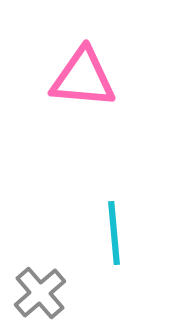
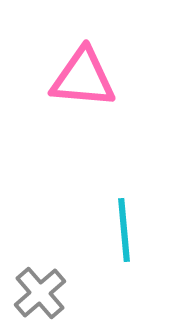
cyan line: moved 10 px right, 3 px up
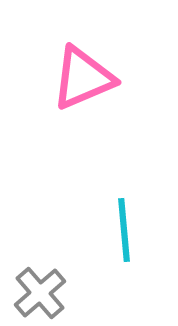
pink triangle: rotated 28 degrees counterclockwise
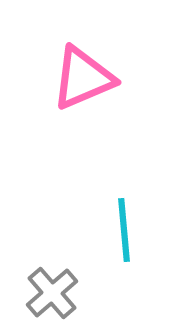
gray cross: moved 12 px right
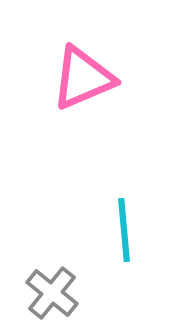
gray cross: rotated 10 degrees counterclockwise
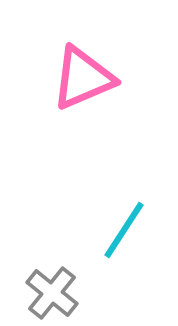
cyan line: rotated 38 degrees clockwise
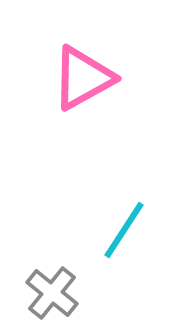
pink triangle: rotated 6 degrees counterclockwise
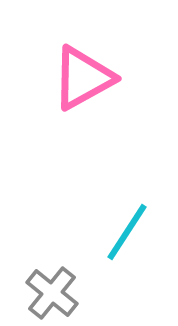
cyan line: moved 3 px right, 2 px down
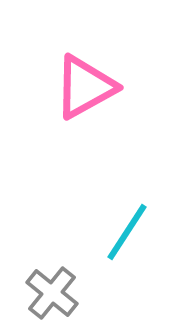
pink triangle: moved 2 px right, 9 px down
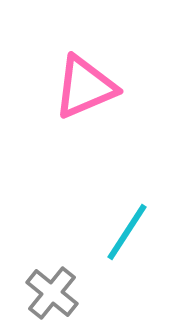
pink triangle: rotated 6 degrees clockwise
